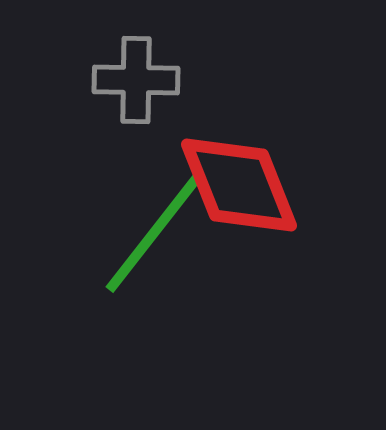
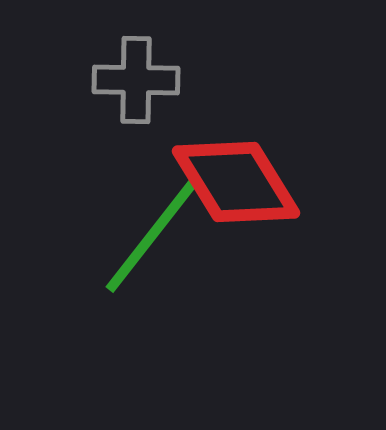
red diamond: moved 3 px left, 3 px up; rotated 10 degrees counterclockwise
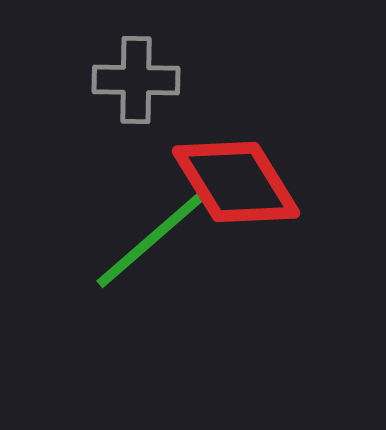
green line: moved 4 px down; rotated 11 degrees clockwise
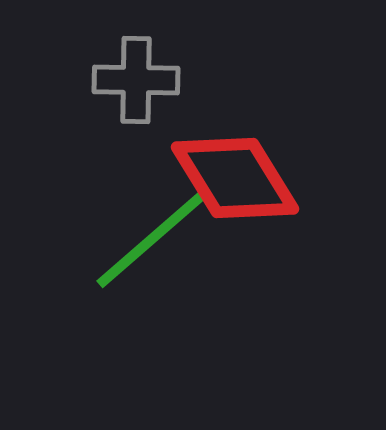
red diamond: moved 1 px left, 4 px up
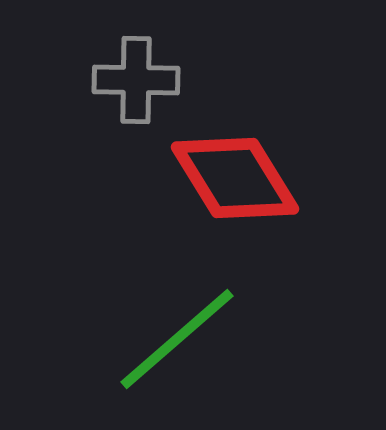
green line: moved 24 px right, 101 px down
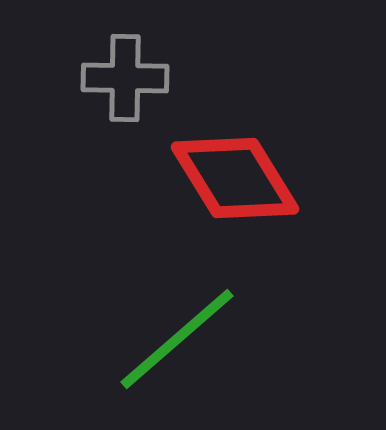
gray cross: moved 11 px left, 2 px up
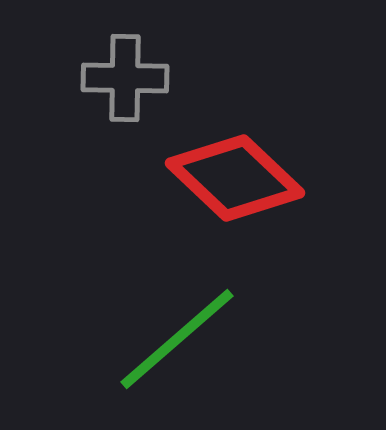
red diamond: rotated 15 degrees counterclockwise
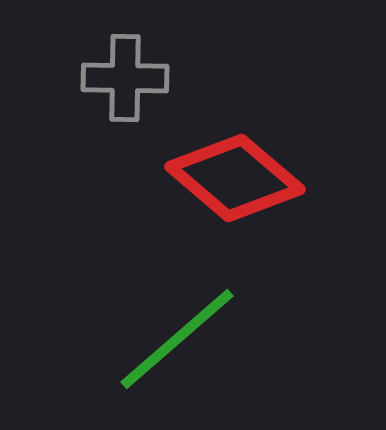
red diamond: rotated 3 degrees counterclockwise
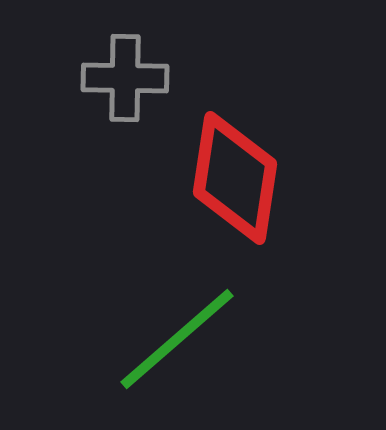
red diamond: rotated 58 degrees clockwise
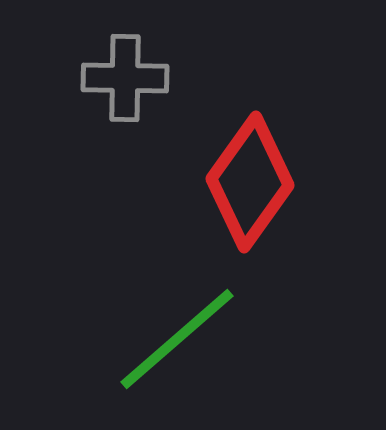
red diamond: moved 15 px right, 4 px down; rotated 27 degrees clockwise
